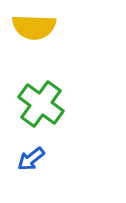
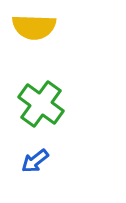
blue arrow: moved 4 px right, 2 px down
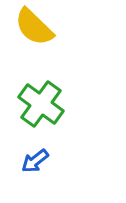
yellow semicircle: rotated 42 degrees clockwise
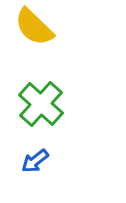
green cross: rotated 6 degrees clockwise
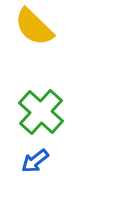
green cross: moved 8 px down
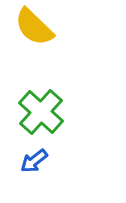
blue arrow: moved 1 px left
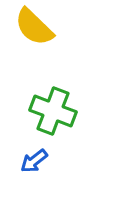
green cross: moved 12 px right, 1 px up; rotated 21 degrees counterclockwise
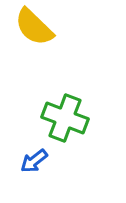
green cross: moved 12 px right, 7 px down
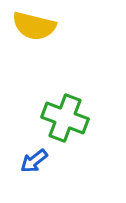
yellow semicircle: moved 1 px up; rotated 30 degrees counterclockwise
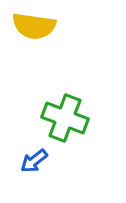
yellow semicircle: rotated 6 degrees counterclockwise
